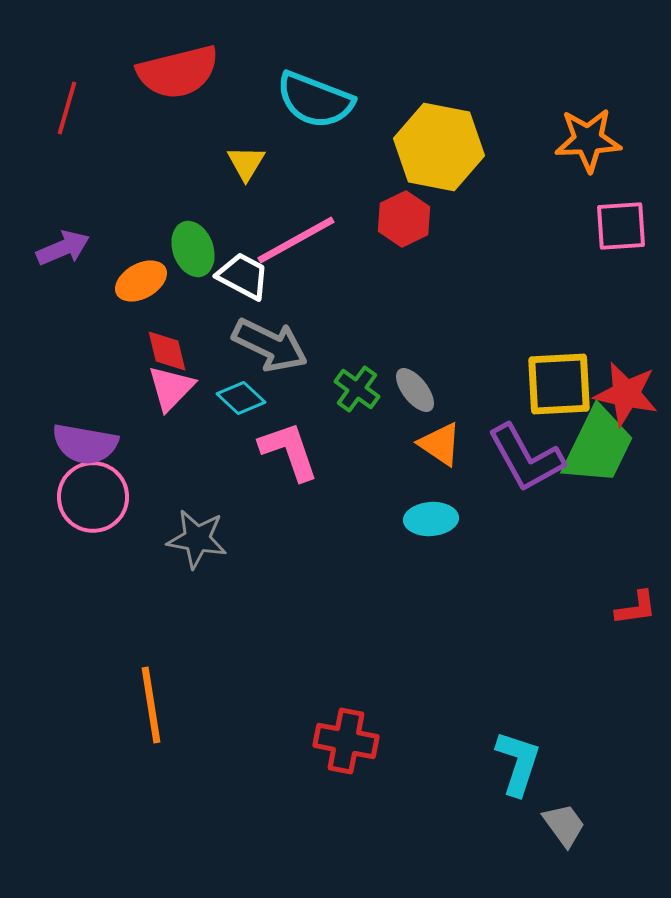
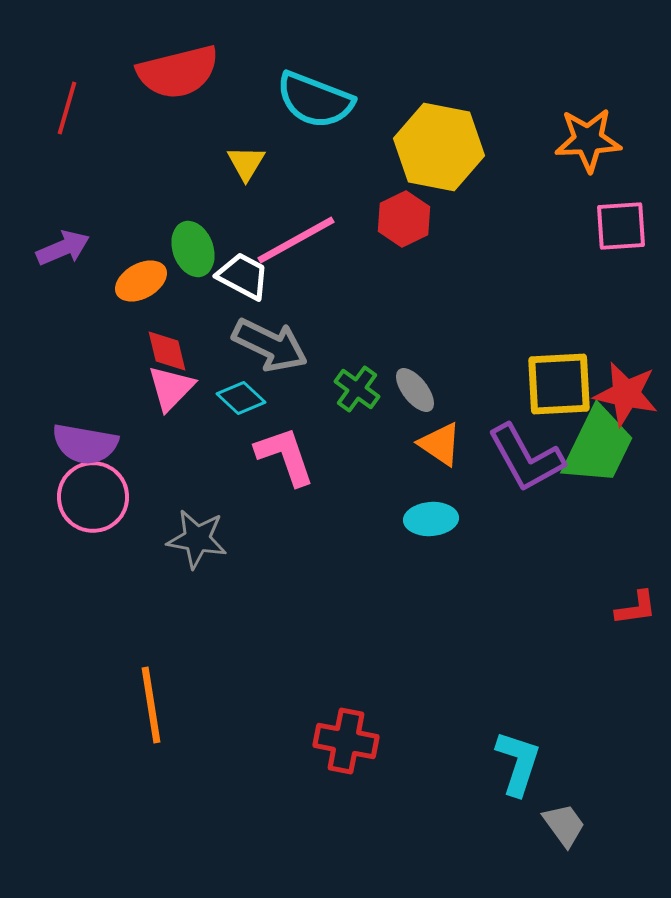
pink L-shape: moved 4 px left, 5 px down
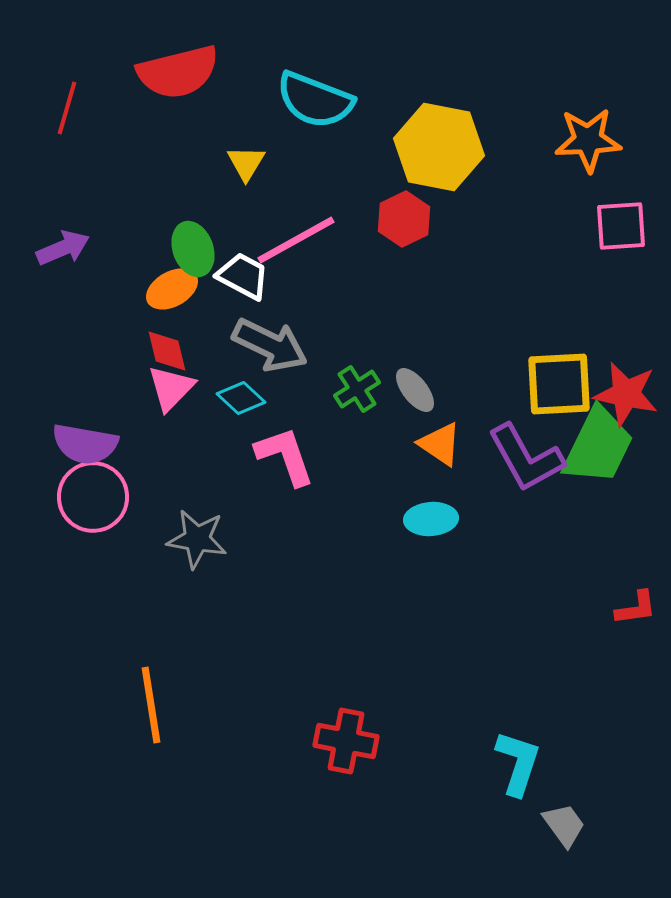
orange ellipse: moved 31 px right, 8 px down
green cross: rotated 21 degrees clockwise
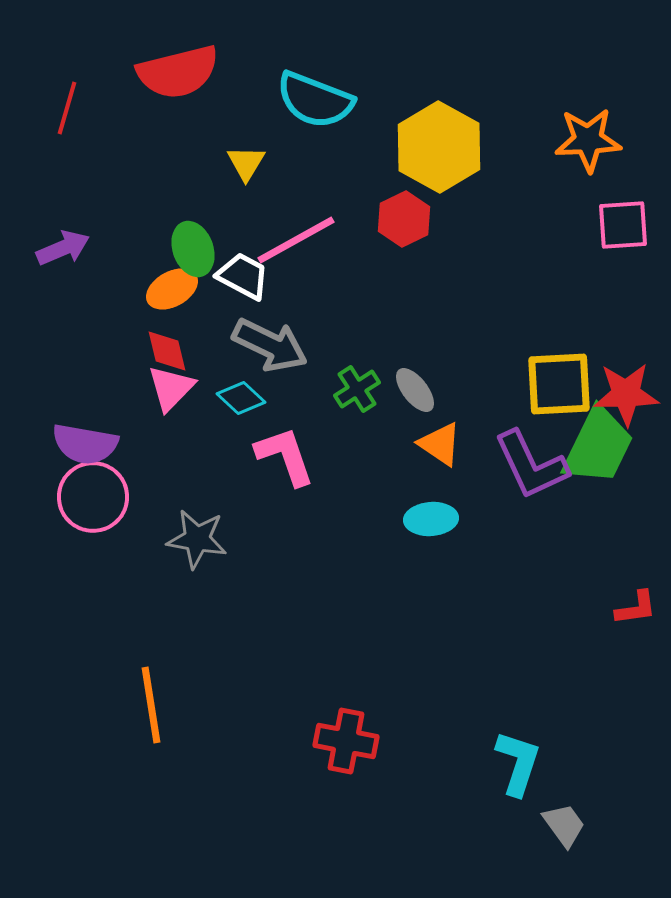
yellow hexagon: rotated 18 degrees clockwise
pink square: moved 2 px right, 1 px up
red star: rotated 14 degrees counterclockwise
purple L-shape: moved 5 px right, 7 px down; rotated 4 degrees clockwise
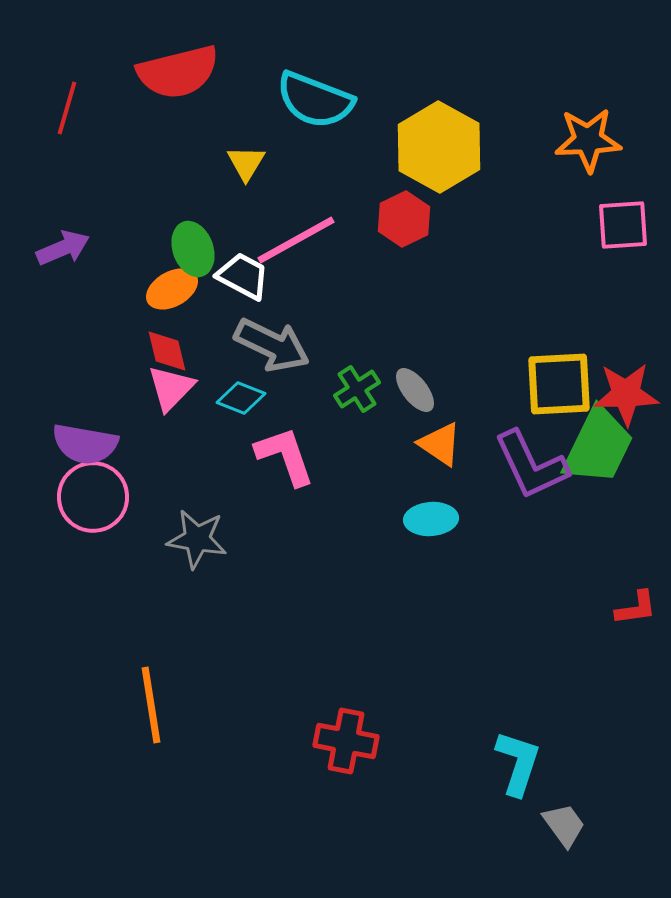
gray arrow: moved 2 px right
cyan diamond: rotated 21 degrees counterclockwise
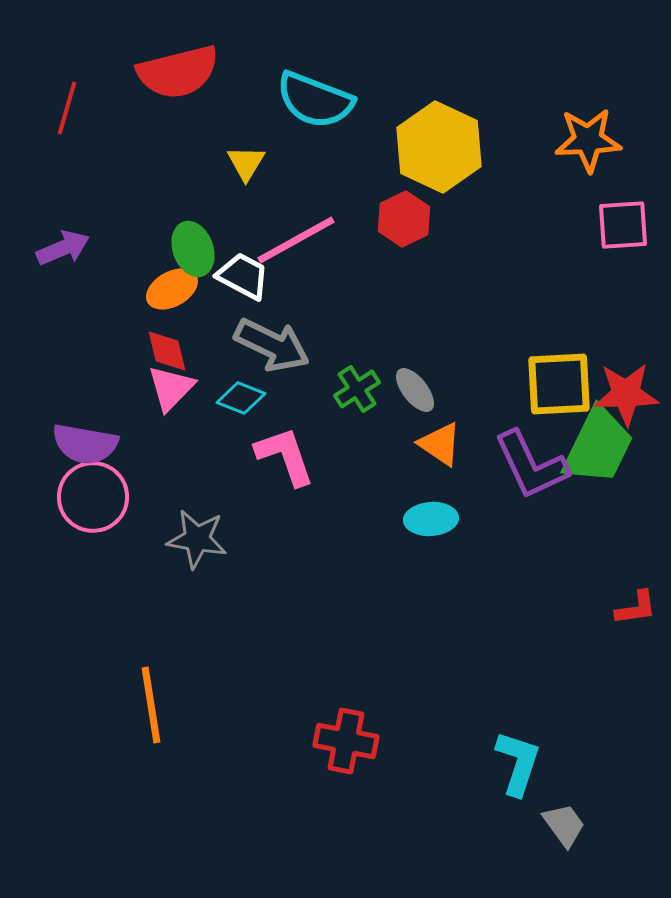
yellow hexagon: rotated 4 degrees counterclockwise
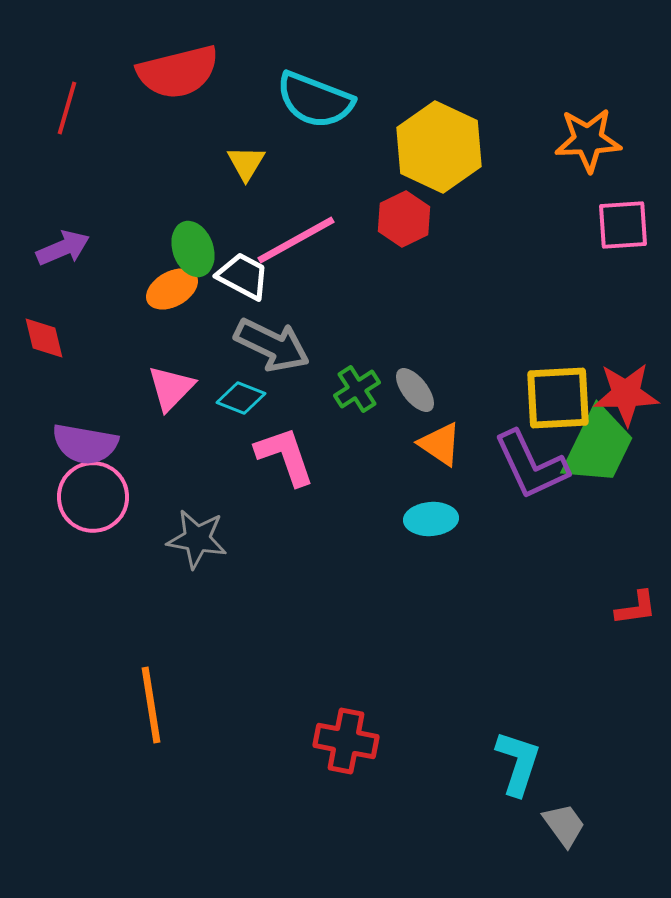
red diamond: moved 123 px left, 13 px up
yellow square: moved 1 px left, 14 px down
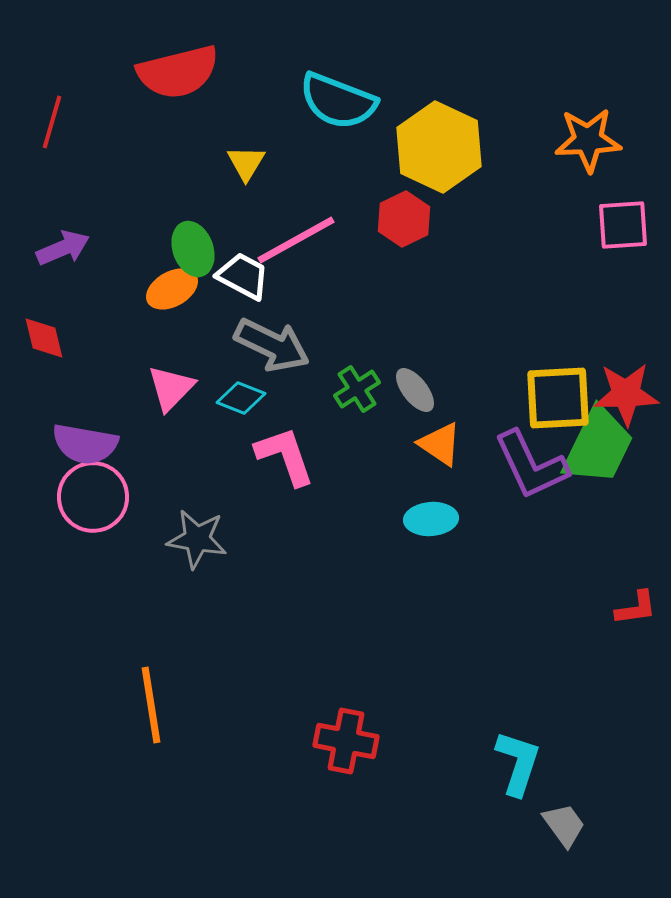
cyan semicircle: moved 23 px right, 1 px down
red line: moved 15 px left, 14 px down
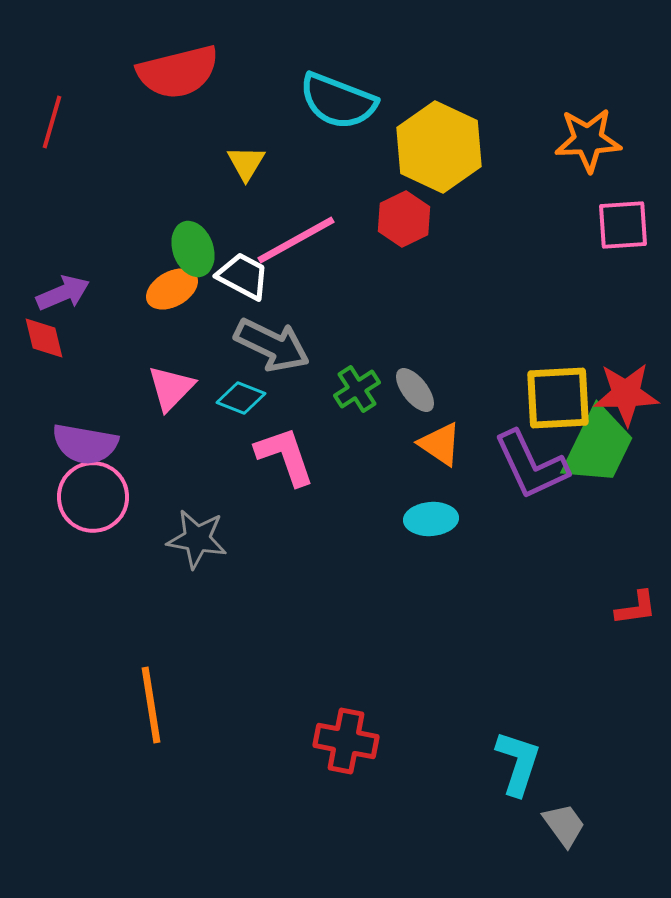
purple arrow: moved 45 px down
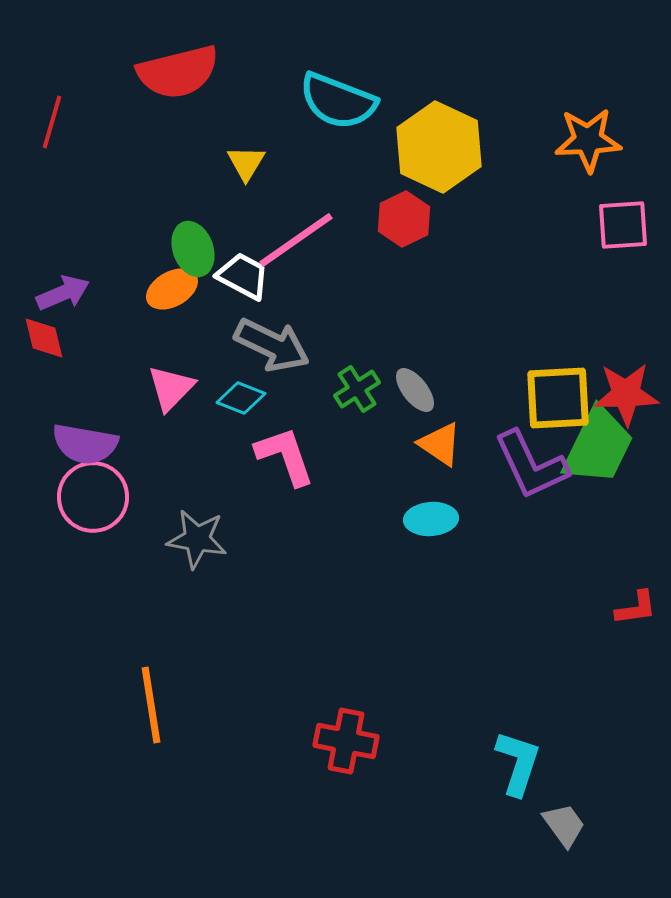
pink line: rotated 6 degrees counterclockwise
